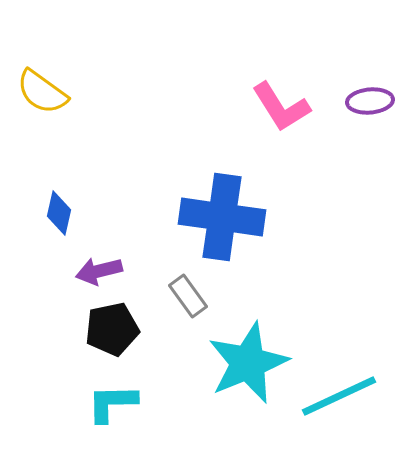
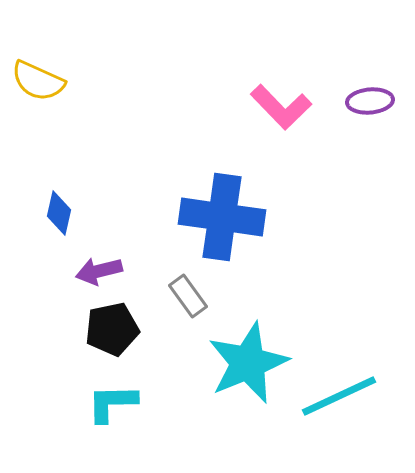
yellow semicircle: moved 4 px left, 11 px up; rotated 12 degrees counterclockwise
pink L-shape: rotated 12 degrees counterclockwise
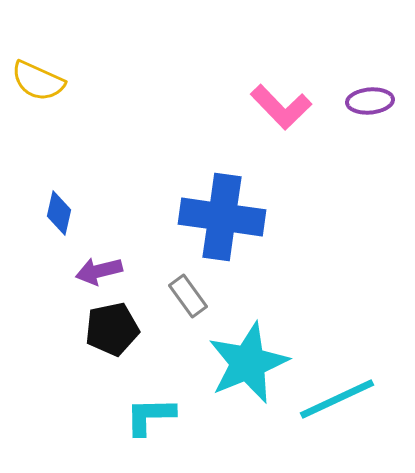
cyan line: moved 2 px left, 3 px down
cyan L-shape: moved 38 px right, 13 px down
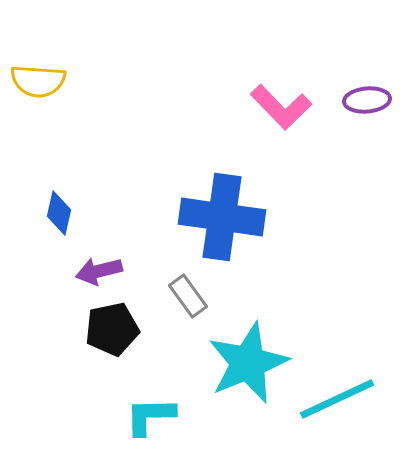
yellow semicircle: rotated 20 degrees counterclockwise
purple ellipse: moved 3 px left, 1 px up
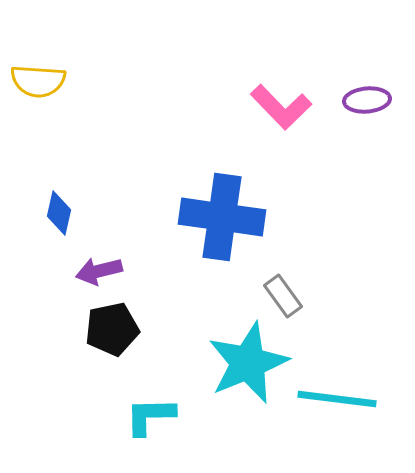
gray rectangle: moved 95 px right
cyan line: rotated 32 degrees clockwise
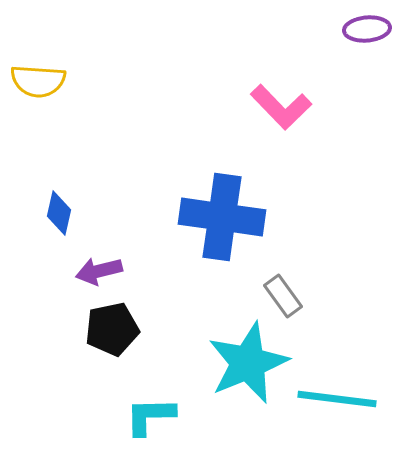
purple ellipse: moved 71 px up
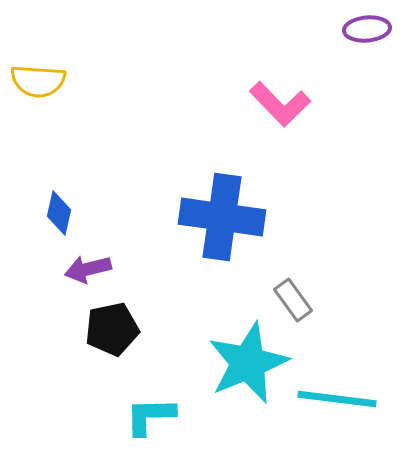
pink L-shape: moved 1 px left, 3 px up
purple arrow: moved 11 px left, 2 px up
gray rectangle: moved 10 px right, 4 px down
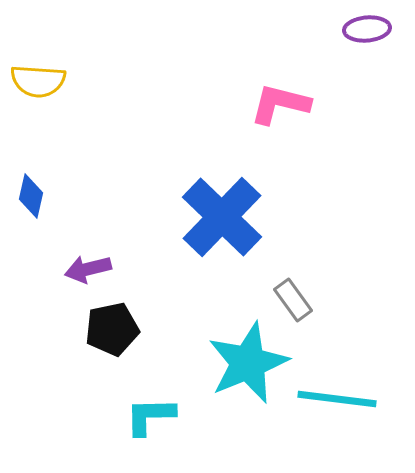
pink L-shape: rotated 148 degrees clockwise
blue diamond: moved 28 px left, 17 px up
blue cross: rotated 36 degrees clockwise
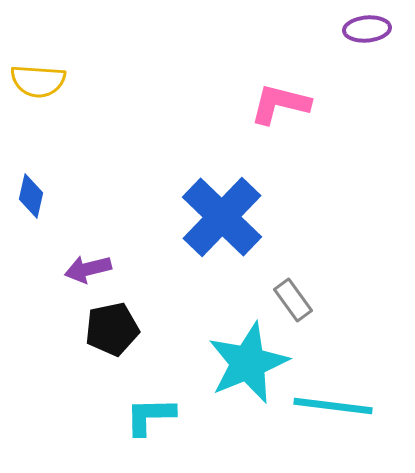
cyan line: moved 4 px left, 7 px down
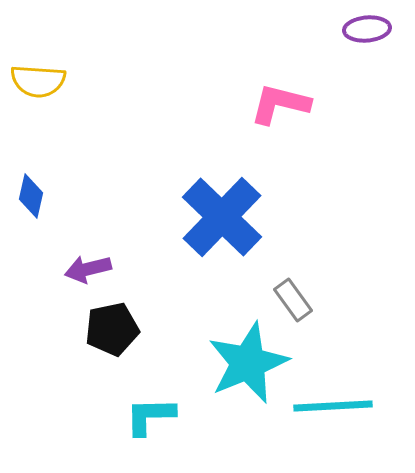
cyan line: rotated 10 degrees counterclockwise
